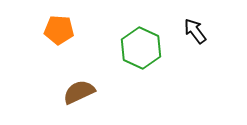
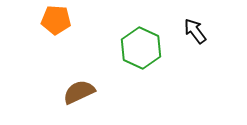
orange pentagon: moved 3 px left, 10 px up
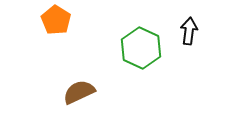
orange pentagon: rotated 28 degrees clockwise
black arrow: moved 6 px left; rotated 44 degrees clockwise
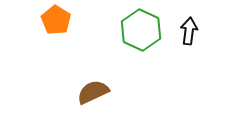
green hexagon: moved 18 px up
brown semicircle: moved 14 px right
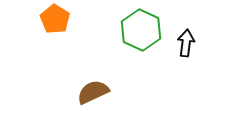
orange pentagon: moved 1 px left, 1 px up
black arrow: moved 3 px left, 12 px down
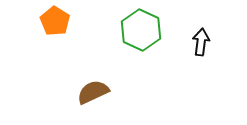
orange pentagon: moved 2 px down
black arrow: moved 15 px right, 1 px up
